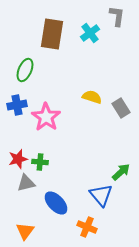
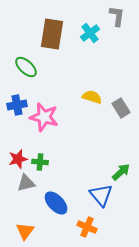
green ellipse: moved 1 px right, 3 px up; rotated 70 degrees counterclockwise
pink star: moved 2 px left; rotated 20 degrees counterclockwise
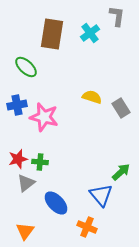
gray triangle: rotated 24 degrees counterclockwise
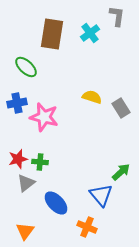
blue cross: moved 2 px up
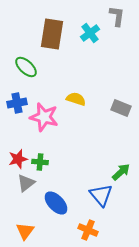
yellow semicircle: moved 16 px left, 2 px down
gray rectangle: rotated 36 degrees counterclockwise
orange cross: moved 1 px right, 3 px down
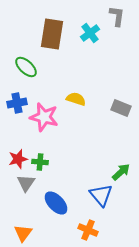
gray triangle: rotated 18 degrees counterclockwise
orange triangle: moved 2 px left, 2 px down
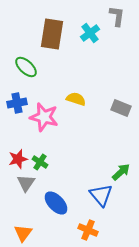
green cross: rotated 28 degrees clockwise
